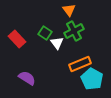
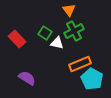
white triangle: rotated 40 degrees counterclockwise
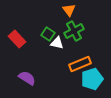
green square: moved 3 px right, 1 px down
cyan pentagon: rotated 25 degrees clockwise
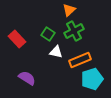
orange triangle: rotated 24 degrees clockwise
white triangle: moved 1 px left, 9 px down
orange rectangle: moved 4 px up
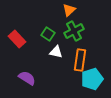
orange rectangle: rotated 60 degrees counterclockwise
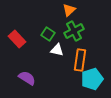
white triangle: moved 1 px right, 2 px up
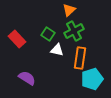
orange rectangle: moved 2 px up
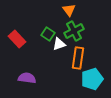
orange triangle: rotated 24 degrees counterclockwise
white triangle: moved 2 px right, 6 px up; rotated 32 degrees counterclockwise
orange rectangle: moved 2 px left
purple semicircle: rotated 24 degrees counterclockwise
